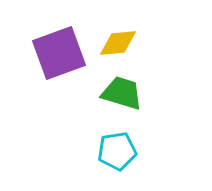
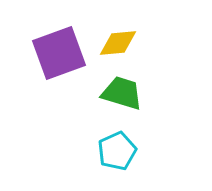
cyan pentagon: rotated 15 degrees counterclockwise
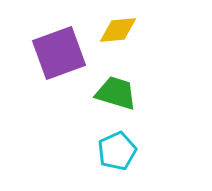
yellow diamond: moved 13 px up
green trapezoid: moved 6 px left
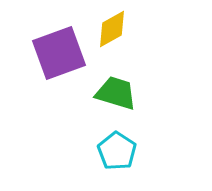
yellow diamond: moved 6 px left, 1 px up; rotated 24 degrees counterclockwise
cyan pentagon: rotated 15 degrees counterclockwise
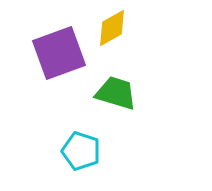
yellow diamond: moved 1 px up
cyan pentagon: moved 36 px left; rotated 15 degrees counterclockwise
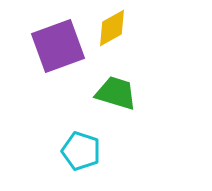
purple square: moved 1 px left, 7 px up
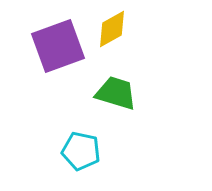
yellow diamond: moved 1 px down
cyan pentagon: rotated 6 degrees counterclockwise
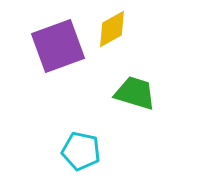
green trapezoid: moved 19 px right
